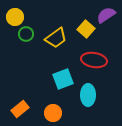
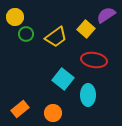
yellow trapezoid: moved 1 px up
cyan square: rotated 30 degrees counterclockwise
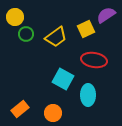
yellow square: rotated 24 degrees clockwise
cyan square: rotated 10 degrees counterclockwise
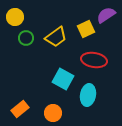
green circle: moved 4 px down
cyan ellipse: rotated 10 degrees clockwise
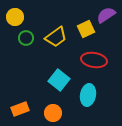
cyan square: moved 4 px left, 1 px down; rotated 10 degrees clockwise
orange rectangle: rotated 18 degrees clockwise
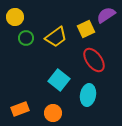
red ellipse: rotated 45 degrees clockwise
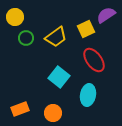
cyan square: moved 3 px up
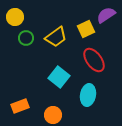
orange rectangle: moved 3 px up
orange circle: moved 2 px down
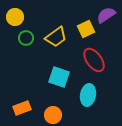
cyan square: rotated 20 degrees counterclockwise
orange rectangle: moved 2 px right, 2 px down
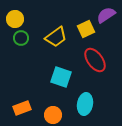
yellow circle: moved 2 px down
green circle: moved 5 px left
red ellipse: moved 1 px right
cyan square: moved 2 px right
cyan ellipse: moved 3 px left, 9 px down
